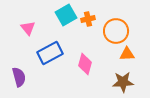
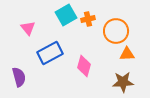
pink diamond: moved 1 px left, 2 px down
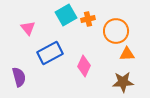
pink diamond: rotated 10 degrees clockwise
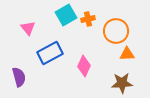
brown star: moved 1 px left, 1 px down
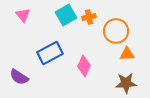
orange cross: moved 1 px right, 2 px up
pink triangle: moved 5 px left, 13 px up
purple semicircle: rotated 138 degrees clockwise
brown star: moved 4 px right
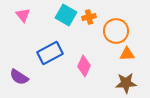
cyan square: rotated 30 degrees counterclockwise
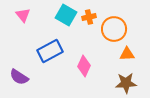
orange circle: moved 2 px left, 2 px up
blue rectangle: moved 2 px up
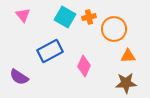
cyan square: moved 1 px left, 2 px down
orange triangle: moved 1 px right, 2 px down
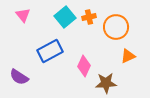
cyan square: rotated 20 degrees clockwise
orange circle: moved 2 px right, 2 px up
orange triangle: rotated 21 degrees counterclockwise
brown star: moved 20 px left
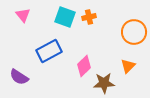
cyan square: rotated 30 degrees counterclockwise
orange circle: moved 18 px right, 5 px down
blue rectangle: moved 1 px left
orange triangle: moved 10 px down; rotated 21 degrees counterclockwise
pink diamond: rotated 20 degrees clockwise
brown star: moved 2 px left
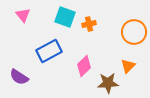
orange cross: moved 7 px down
brown star: moved 4 px right
